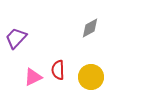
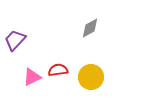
purple trapezoid: moved 1 px left, 2 px down
red semicircle: rotated 84 degrees clockwise
pink triangle: moved 1 px left
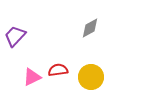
purple trapezoid: moved 4 px up
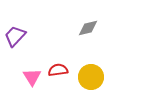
gray diamond: moved 2 px left; rotated 15 degrees clockwise
pink triangle: rotated 36 degrees counterclockwise
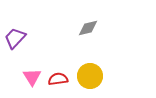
purple trapezoid: moved 2 px down
red semicircle: moved 9 px down
yellow circle: moved 1 px left, 1 px up
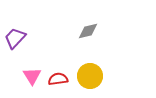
gray diamond: moved 3 px down
pink triangle: moved 1 px up
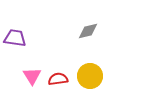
purple trapezoid: rotated 55 degrees clockwise
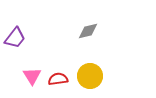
purple trapezoid: rotated 120 degrees clockwise
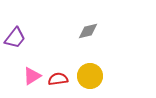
pink triangle: rotated 30 degrees clockwise
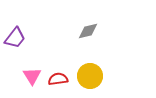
pink triangle: rotated 30 degrees counterclockwise
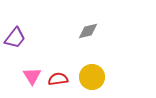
yellow circle: moved 2 px right, 1 px down
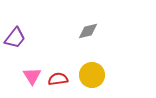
yellow circle: moved 2 px up
